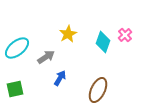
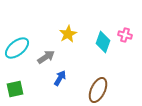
pink cross: rotated 32 degrees counterclockwise
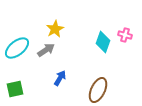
yellow star: moved 13 px left, 5 px up
gray arrow: moved 7 px up
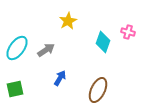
yellow star: moved 13 px right, 8 px up
pink cross: moved 3 px right, 3 px up
cyan ellipse: rotated 15 degrees counterclockwise
